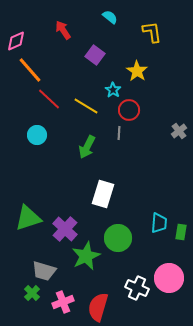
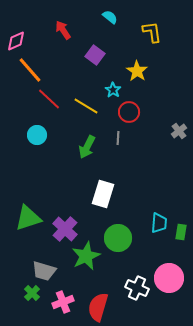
red circle: moved 2 px down
gray line: moved 1 px left, 5 px down
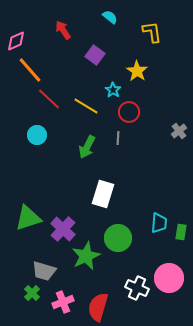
purple cross: moved 2 px left
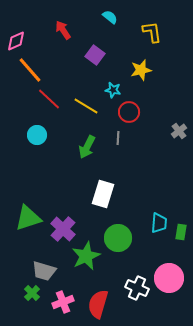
yellow star: moved 4 px right, 1 px up; rotated 25 degrees clockwise
cyan star: rotated 21 degrees counterclockwise
red semicircle: moved 3 px up
